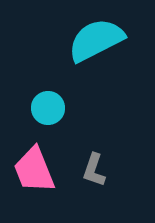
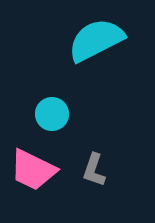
cyan circle: moved 4 px right, 6 px down
pink trapezoid: moved 1 px left; rotated 42 degrees counterclockwise
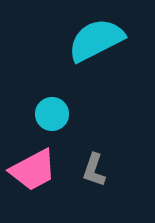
pink trapezoid: rotated 54 degrees counterclockwise
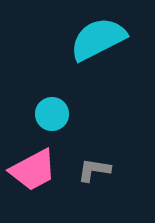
cyan semicircle: moved 2 px right, 1 px up
gray L-shape: rotated 80 degrees clockwise
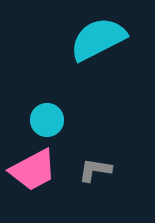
cyan circle: moved 5 px left, 6 px down
gray L-shape: moved 1 px right
